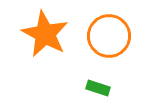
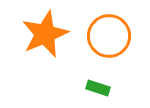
orange star: rotated 21 degrees clockwise
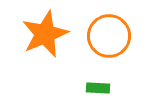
green rectangle: rotated 15 degrees counterclockwise
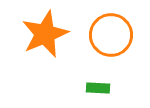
orange circle: moved 2 px right, 1 px up
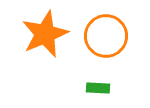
orange circle: moved 5 px left, 1 px down
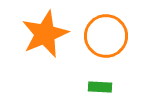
green rectangle: moved 2 px right, 1 px up
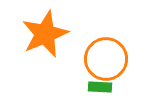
orange circle: moved 23 px down
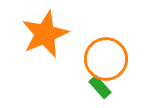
green rectangle: rotated 45 degrees clockwise
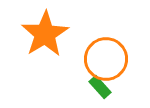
orange star: rotated 9 degrees counterclockwise
